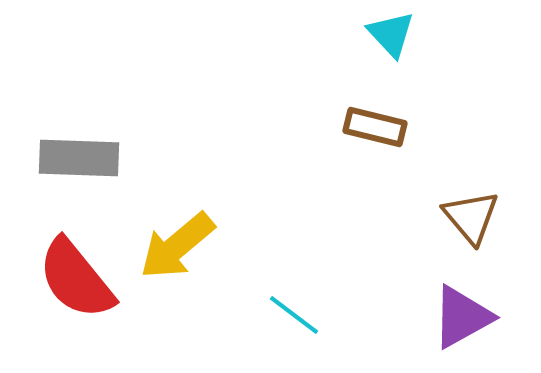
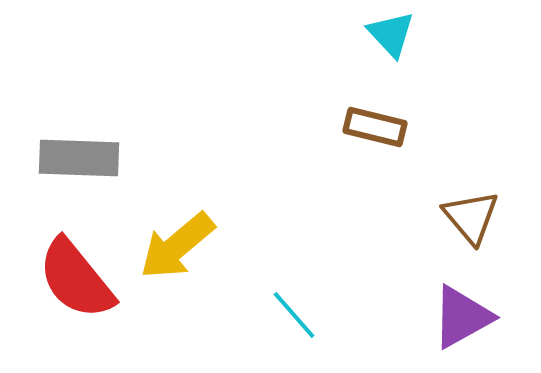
cyan line: rotated 12 degrees clockwise
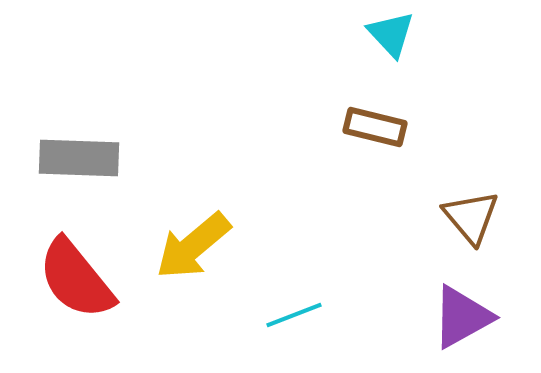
yellow arrow: moved 16 px right
cyan line: rotated 70 degrees counterclockwise
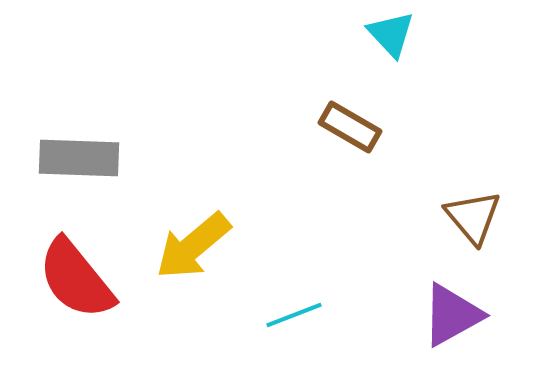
brown rectangle: moved 25 px left; rotated 16 degrees clockwise
brown triangle: moved 2 px right
purple triangle: moved 10 px left, 2 px up
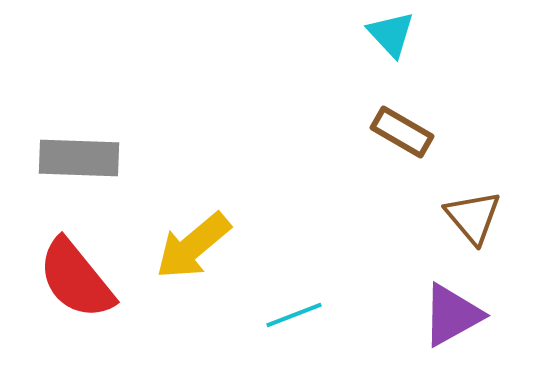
brown rectangle: moved 52 px right, 5 px down
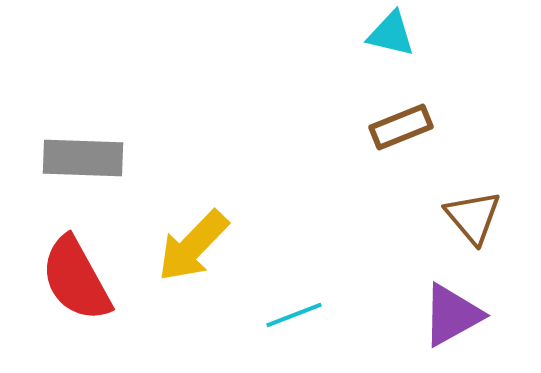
cyan triangle: rotated 34 degrees counterclockwise
brown rectangle: moved 1 px left, 5 px up; rotated 52 degrees counterclockwise
gray rectangle: moved 4 px right
yellow arrow: rotated 6 degrees counterclockwise
red semicircle: rotated 10 degrees clockwise
